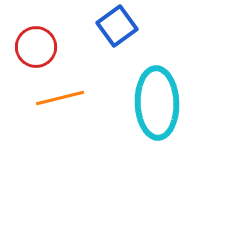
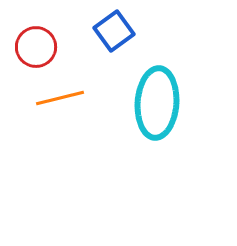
blue square: moved 3 px left, 5 px down
cyan ellipse: rotated 6 degrees clockwise
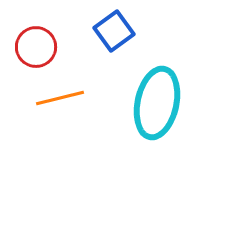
cyan ellipse: rotated 8 degrees clockwise
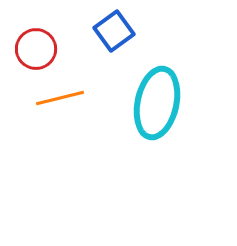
red circle: moved 2 px down
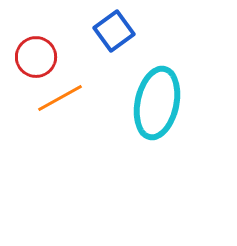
red circle: moved 8 px down
orange line: rotated 15 degrees counterclockwise
